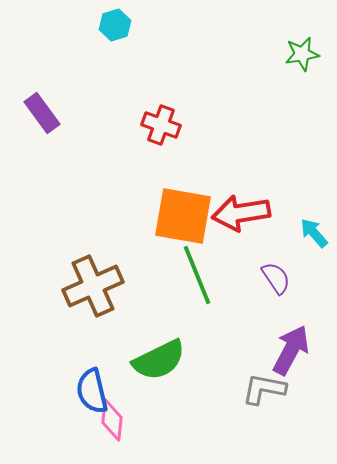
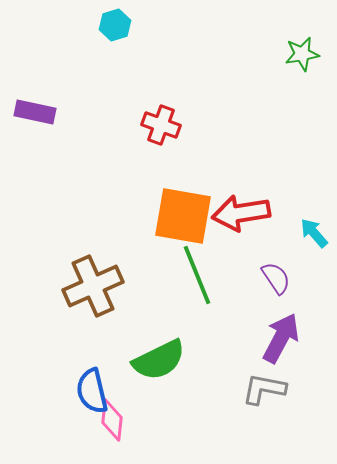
purple rectangle: moved 7 px left, 1 px up; rotated 42 degrees counterclockwise
purple arrow: moved 10 px left, 12 px up
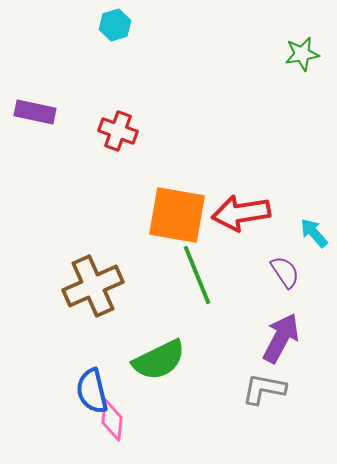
red cross: moved 43 px left, 6 px down
orange square: moved 6 px left, 1 px up
purple semicircle: moved 9 px right, 6 px up
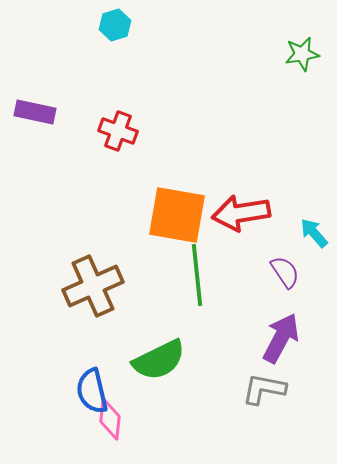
green line: rotated 16 degrees clockwise
pink diamond: moved 2 px left, 1 px up
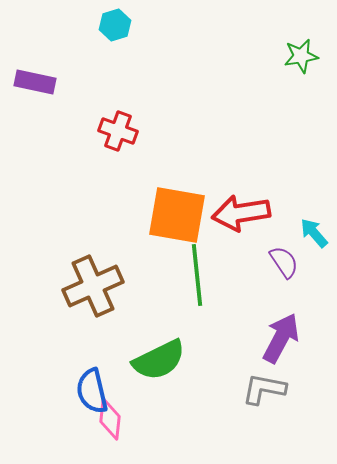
green star: moved 1 px left, 2 px down
purple rectangle: moved 30 px up
purple semicircle: moved 1 px left, 10 px up
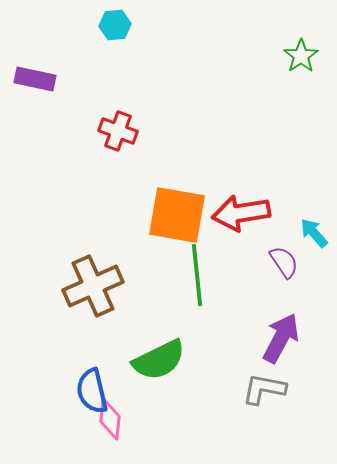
cyan hexagon: rotated 12 degrees clockwise
green star: rotated 24 degrees counterclockwise
purple rectangle: moved 3 px up
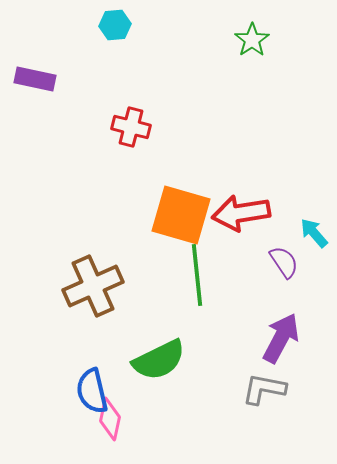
green star: moved 49 px left, 16 px up
red cross: moved 13 px right, 4 px up; rotated 6 degrees counterclockwise
orange square: moved 4 px right; rotated 6 degrees clockwise
pink diamond: rotated 6 degrees clockwise
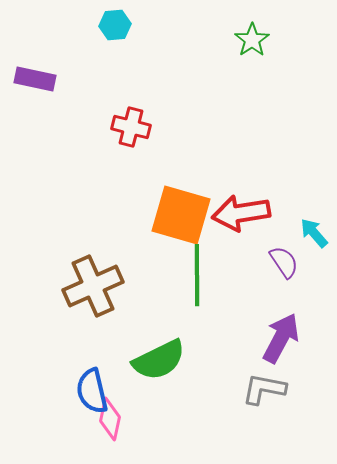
green line: rotated 6 degrees clockwise
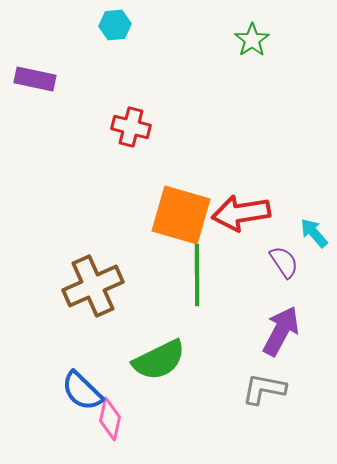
purple arrow: moved 7 px up
blue semicircle: moved 10 px left; rotated 33 degrees counterclockwise
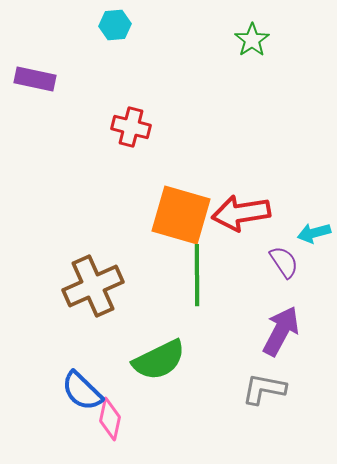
cyan arrow: rotated 64 degrees counterclockwise
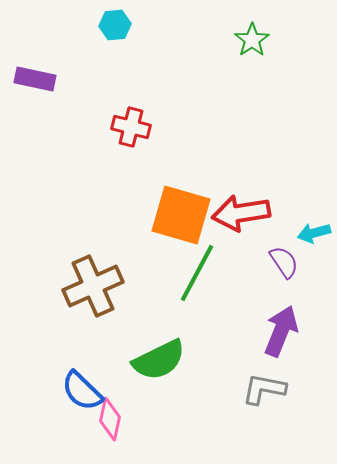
green line: moved 2 px up; rotated 28 degrees clockwise
purple arrow: rotated 6 degrees counterclockwise
